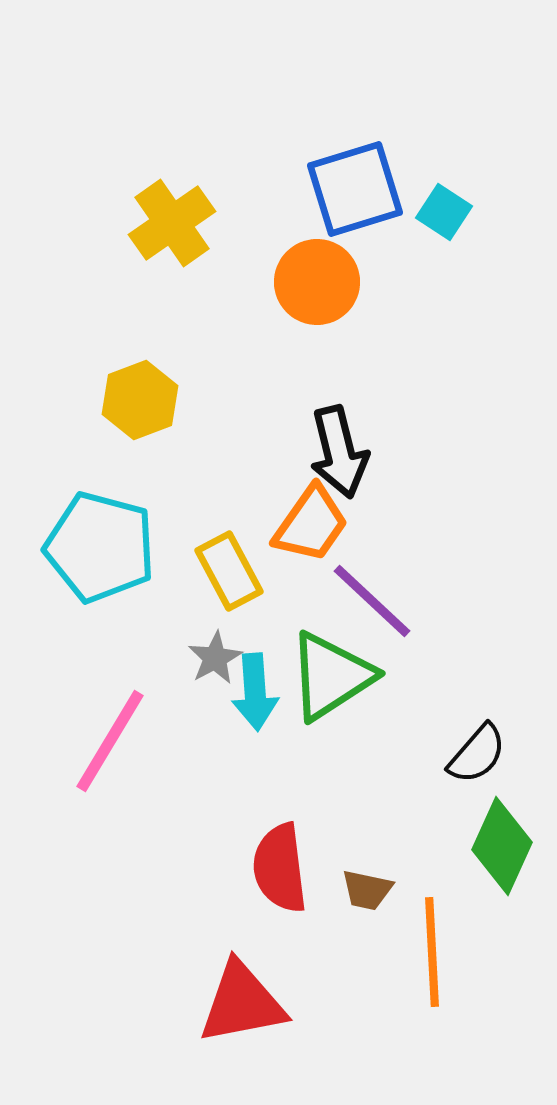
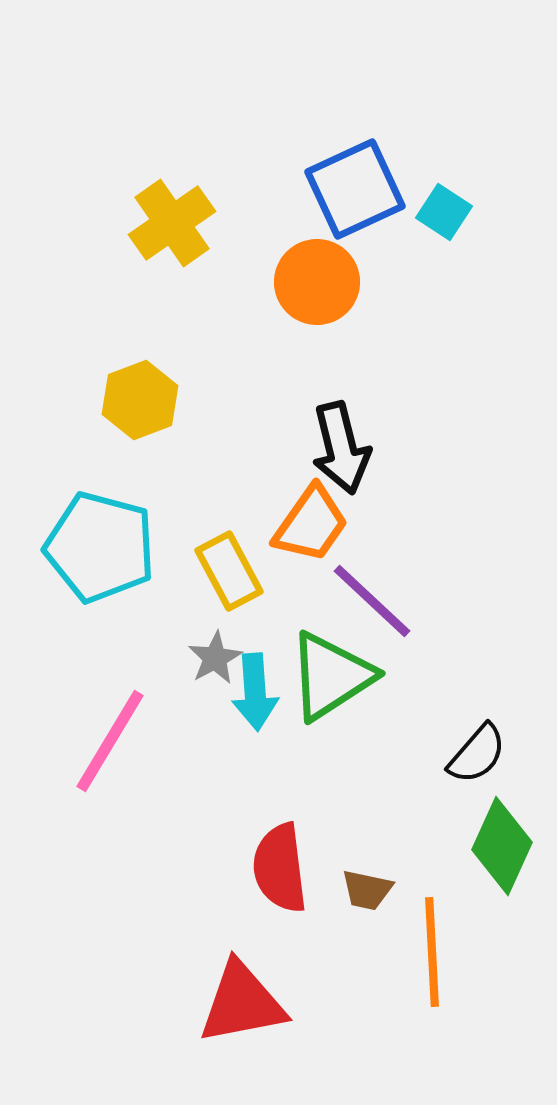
blue square: rotated 8 degrees counterclockwise
black arrow: moved 2 px right, 4 px up
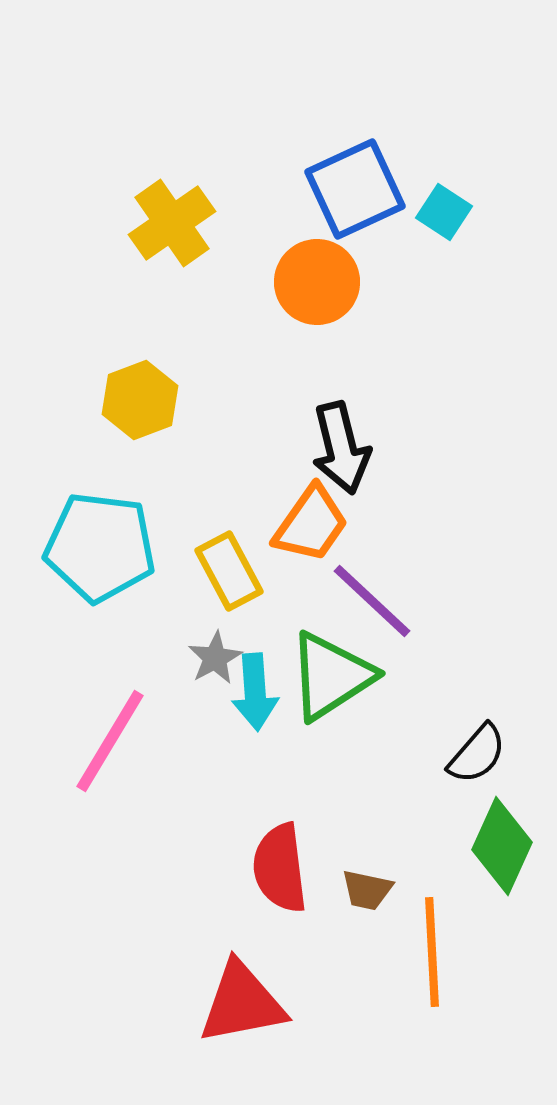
cyan pentagon: rotated 8 degrees counterclockwise
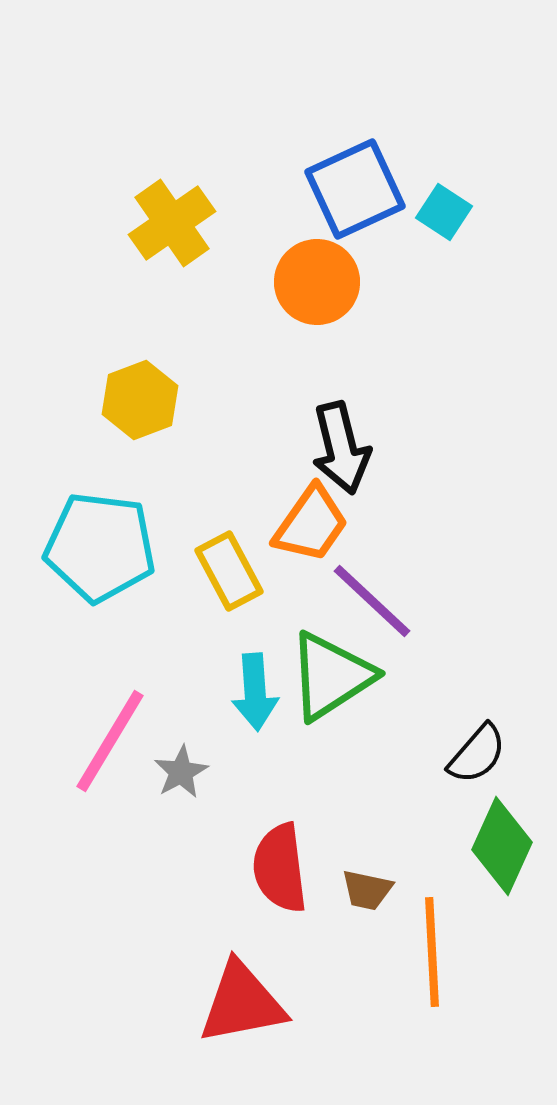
gray star: moved 34 px left, 114 px down
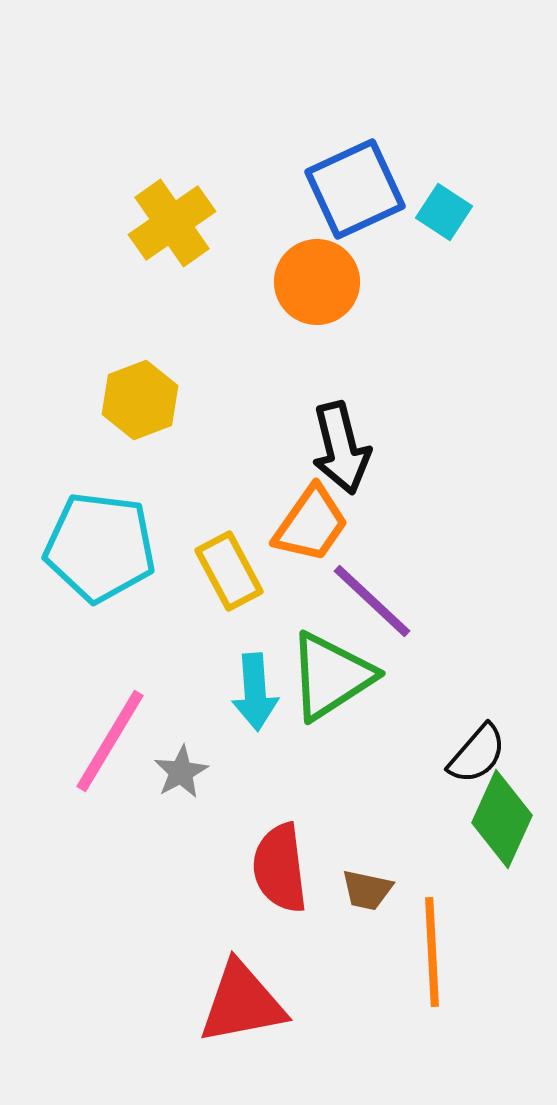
green diamond: moved 27 px up
